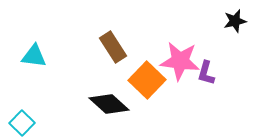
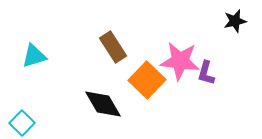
cyan triangle: rotated 24 degrees counterclockwise
black diamond: moved 6 px left; rotated 18 degrees clockwise
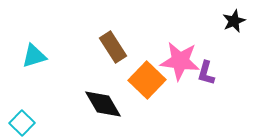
black star: moved 1 px left; rotated 10 degrees counterclockwise
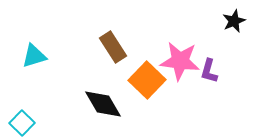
purple L-shape: moved 3 px right, 2 px up
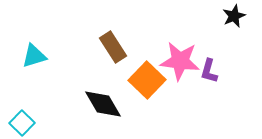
black star: moved 5 px up
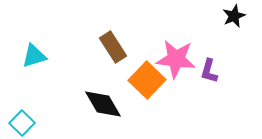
pink star: moved 4 px left, 2 px up
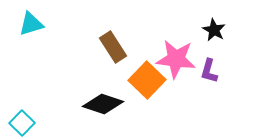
black star: moved 20 px left, 14 px down; rotated 20 degrees counterclockwise
cyan triangle: moved 3 px left, 32 px up
black diamond: rotated 42 degrees counterclockwise
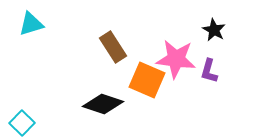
orange square: rotated 21 degrees counterclockwise
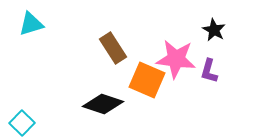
brown rectangle: moved 1 px down
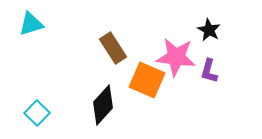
black star: moved 5 px left
pink star: moved 2 px up
black diamond: moved 1 px down; rotated 66 degrees counterclockwise
cyan square: moved 15 px right, 10 px up
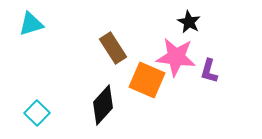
black star: moved 20 px left, 8 px up
